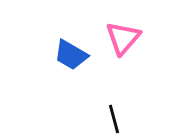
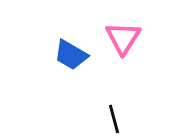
pink triangle: rotated 9 degrees counterclockwise
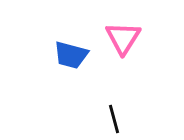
blue trapezoid: rotated 15 degrees counterclockwise
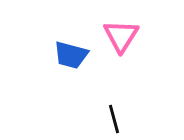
pink triangle: moved 2 px left, 2 px up
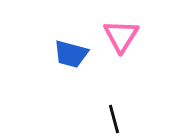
blue trapezoid: moved 1 px up
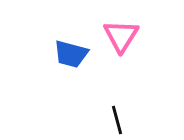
black line: moved 3 px right, 1 px down
